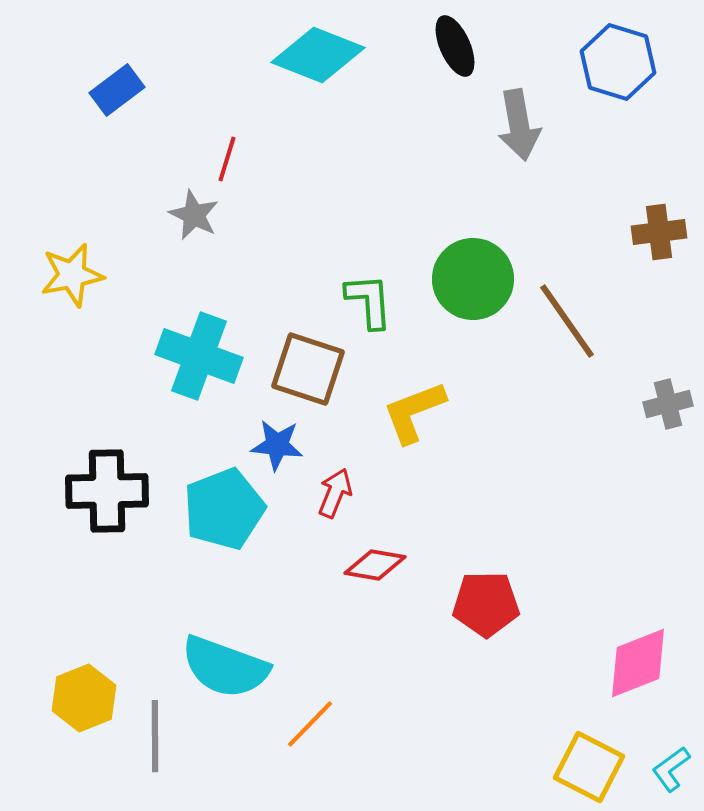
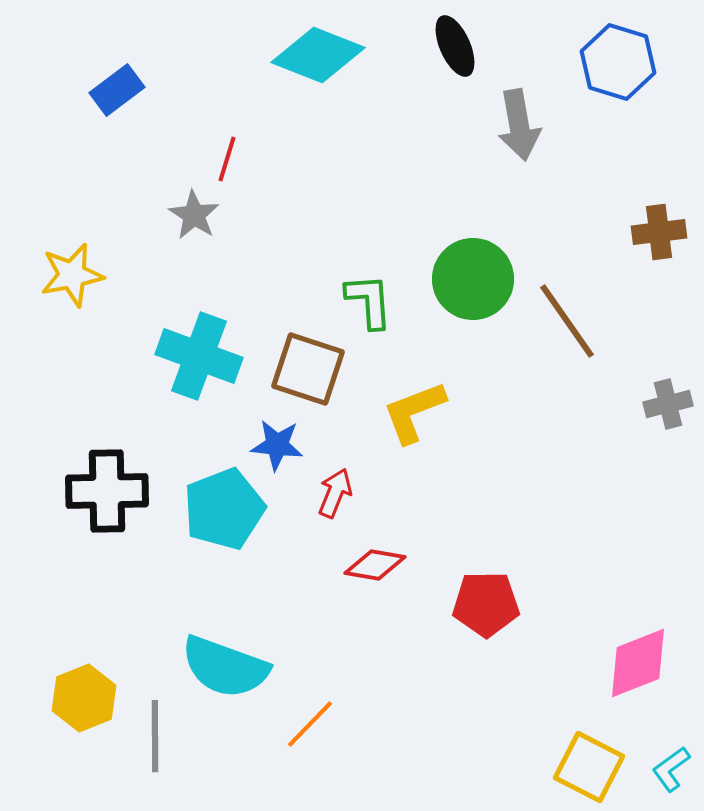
gray star: rotated 6 degrees clockwise
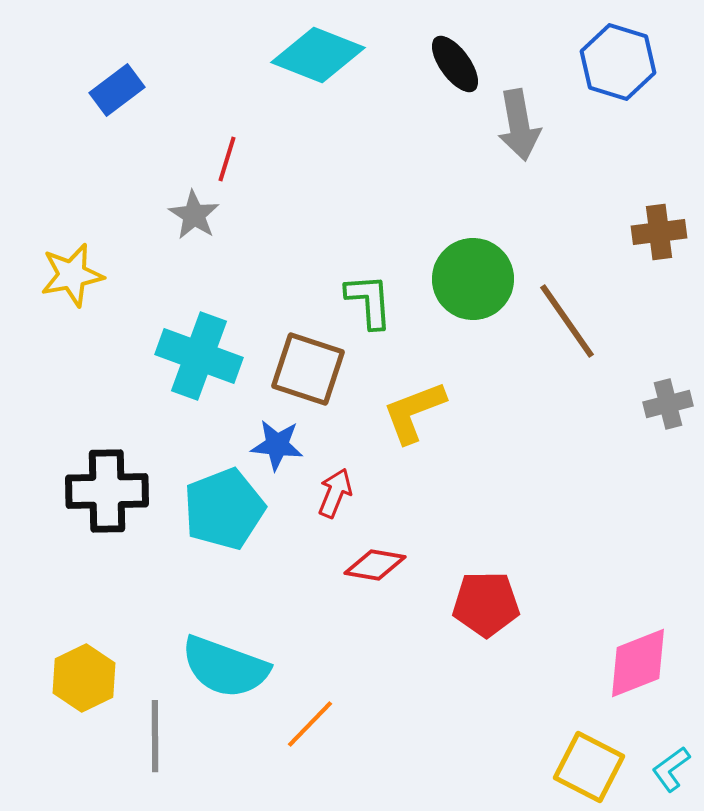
black ellipse: moved 18 px down; rotated 12 degrees counterclockwise
yellow hexagon: moved 20 px up; rotated 4 degrees counterclockwise
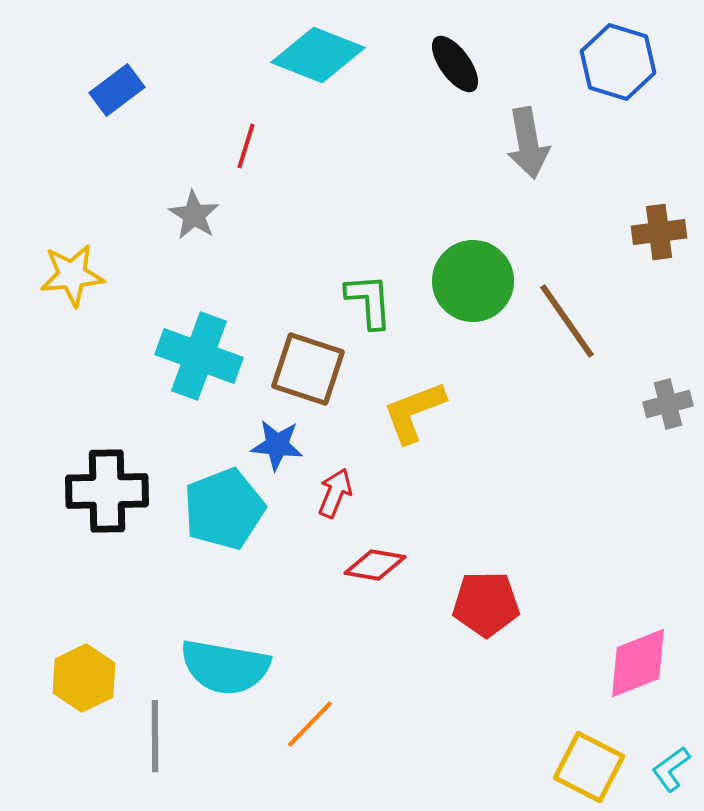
gray arrow: moved 9 px right, 18 px down
red line: moved 19 px right, 13 px up
yellow star: rotated 6 degrees clockwise
green circle: moved 2 px down
cyan semicircle: rotated 10 degrees counterclockwise
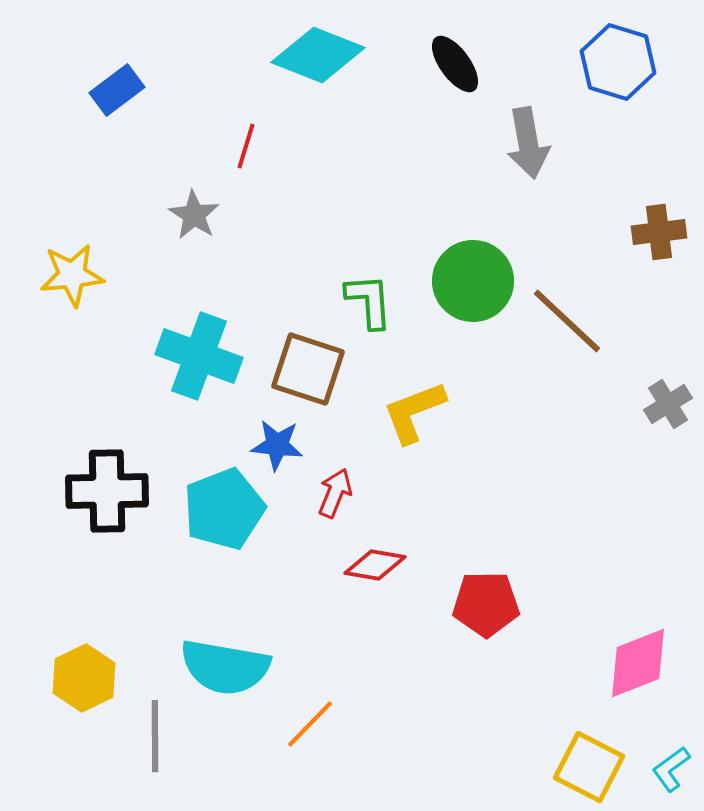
brown line: rotated 12 degrees counterclockwise
gray cross: rotated 18 degrees counterclockwise
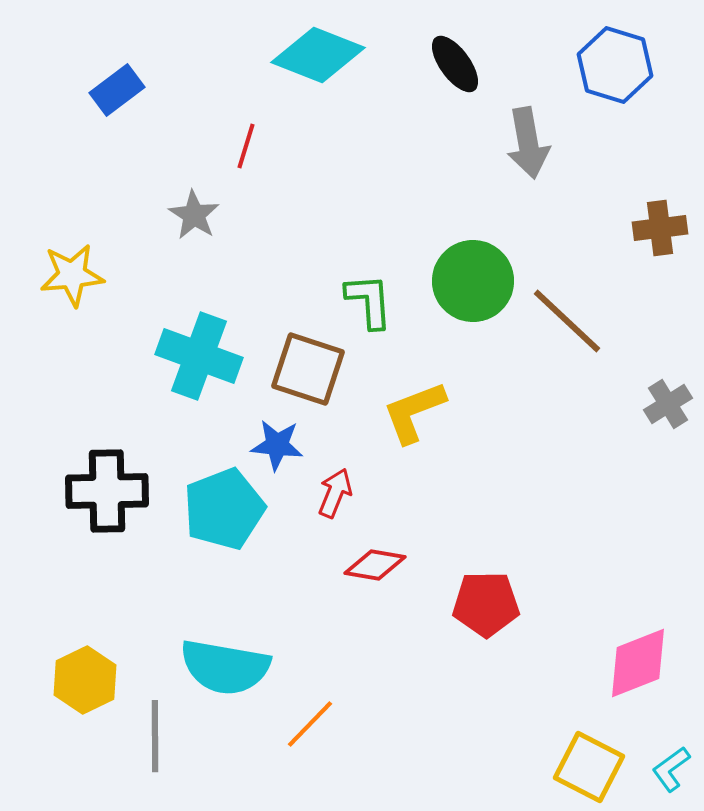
blue hexagon: moved 3 px left, 3 px down
brown cross: moved 1 px right, 4 px up
yellow hexagon: moved 1 px right, 2 px down
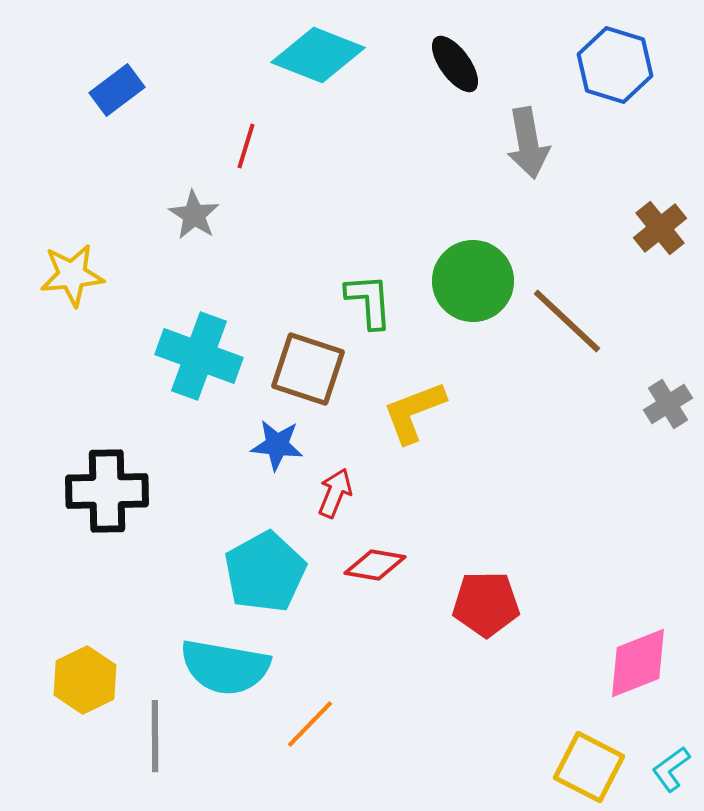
brown cross: rotated 32 degrees counterclockwise
cyan pentagon: moved 41 px right, 63 px down; rotated 8 degrees counterclockwise
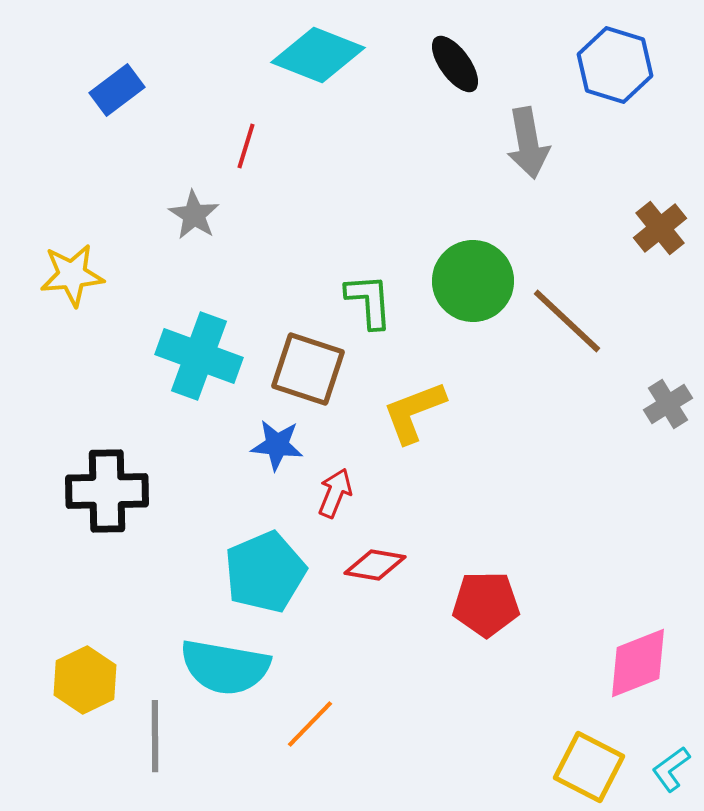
cyan pentagon: rotated 6 degrees clockwise
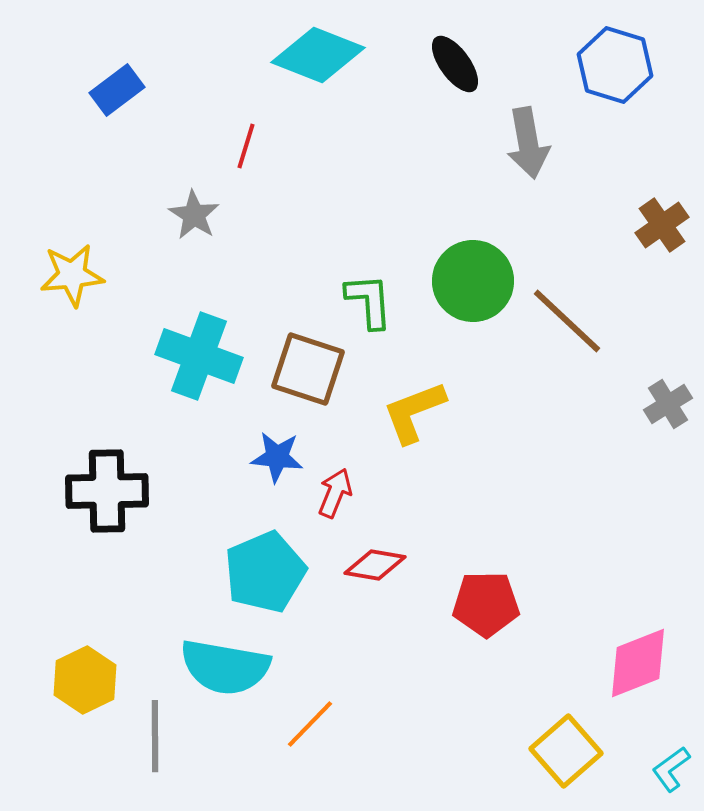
brown cross: moved 2 px right, 3 px up; rotated 4 degrees clockwise
blue star: moved 12 px down
yellow square: moved 23 px left, 16 px up; rotated 22 degrees clockwise
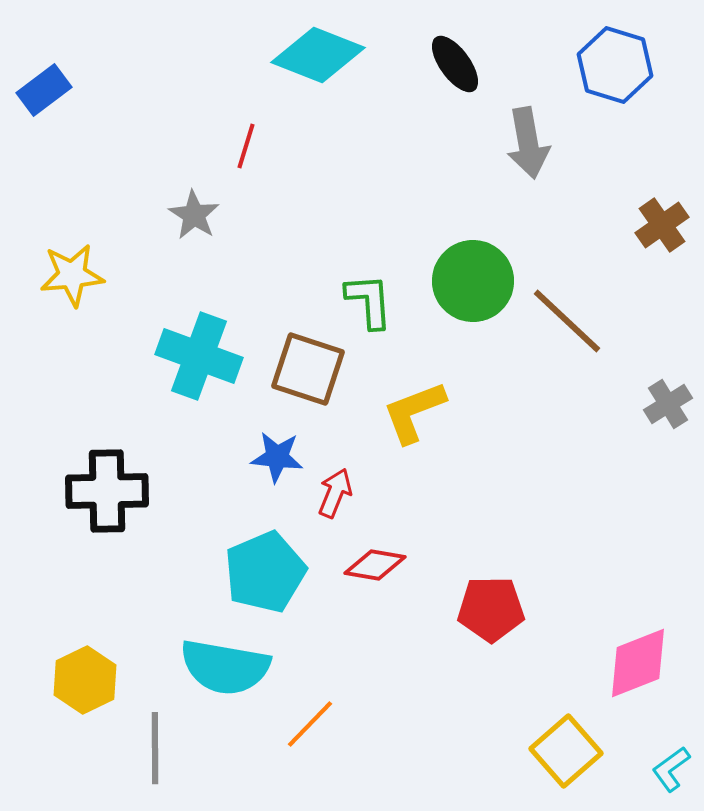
blue rectangle: moved 73 px left
red pentagon: moved 5 px right, 5 px down
gray line: moved 12 px down
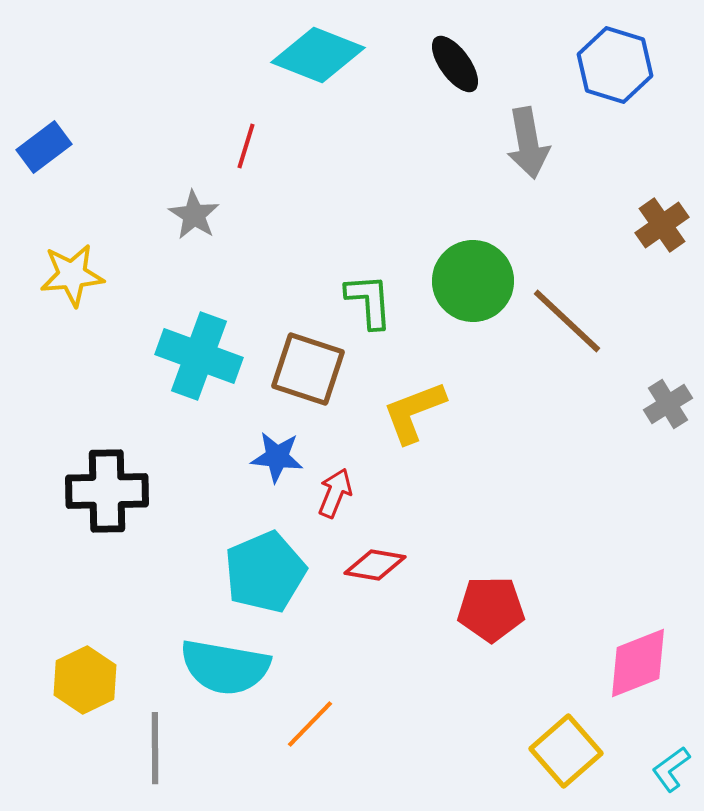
blue rectangle: moved 57 px down
